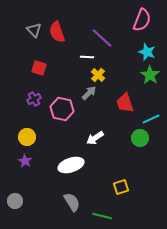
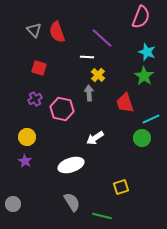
pink semicircle: moved 1 px left, 3 px up
green star: moved 6 px left, 1 px down
gray arrow: rotated 49 degrees counterclockwise
purple cross: moved 1 px right
green circle: moved 2 px right
gray circle: moved 2 px left, 3 px down
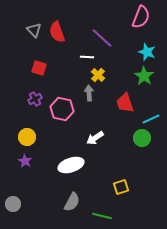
gray semicircle: rotated 60 degrees clockwise
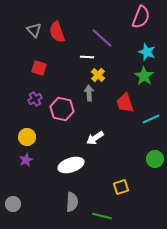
green circle: moved 13 px right, 21 px down
purple star: moved 1 px right, 1 px up; rotated 16 degrees clockwise
gray semicircle: rotated 24 degrees counterclockwise
